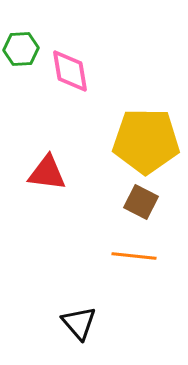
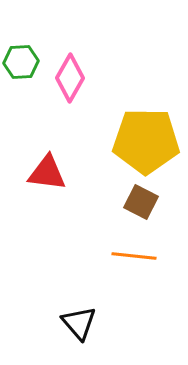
green hexagon: moved 13 px down
pink diamond: moved 7 px down; rotated 39 degrees clockwise
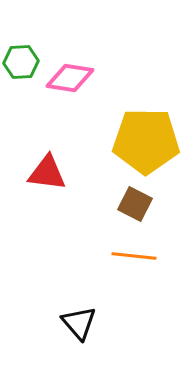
pink diamond: rotated 69 degrees clockwise
brown square: moved 6 px left, 2 px down
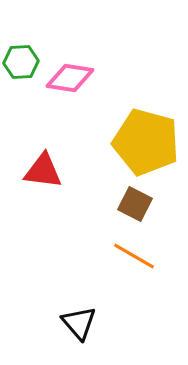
yellow pentagon: moved 1 px down; rotated 14 degrees clockwise
red triangle: moved 4 px left, 2 px up
orange line: rotated 24 degrees clockwise
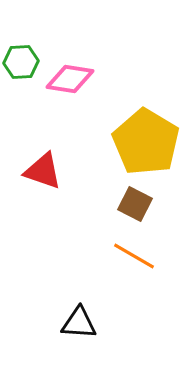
pink diamond: moved 1 px down
yellow pentagon: rotated 16 degrees clockwise
red triangle: rotated 12 degrees clockwise
black triangle: rotated 45 degrees counterclockwise
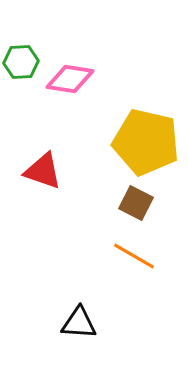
yellow pentagon: rotated 18 degrees counterclockwise
brown square: moved 1 px right, 1 px up
